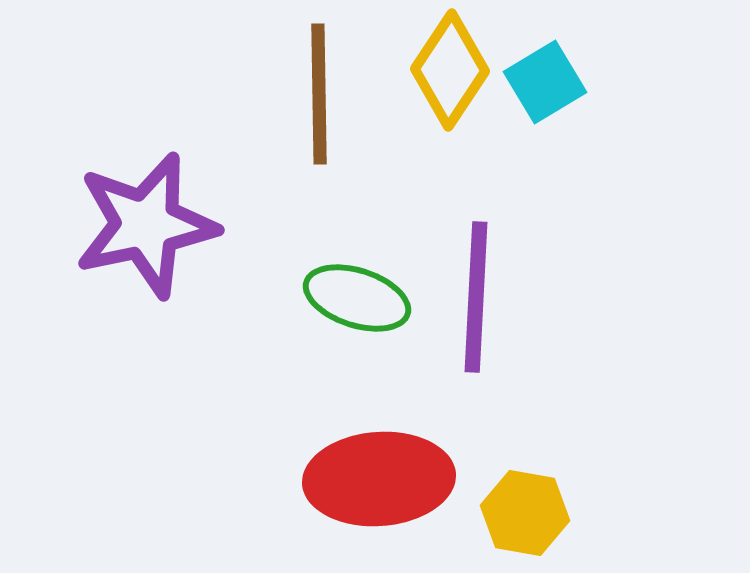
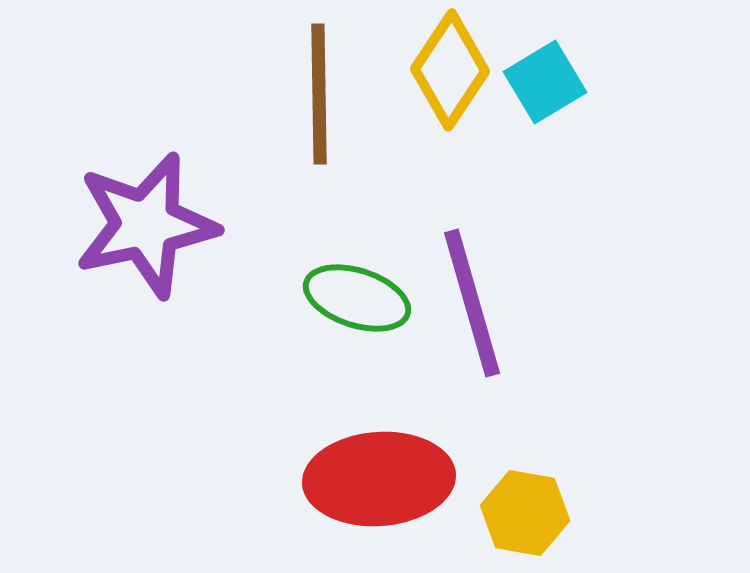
purple line: moved 4 px left, 6 px down; rotated 19 degrees counterclockwise
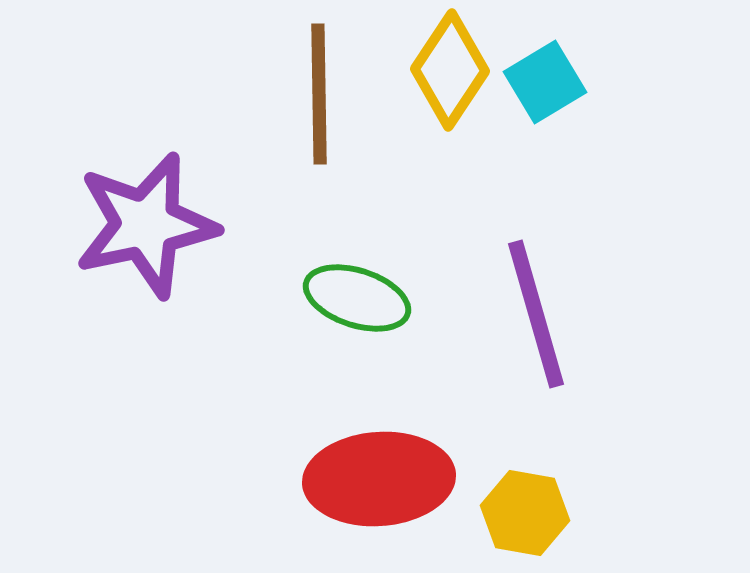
purple line: moved 64 px right, 11 px down
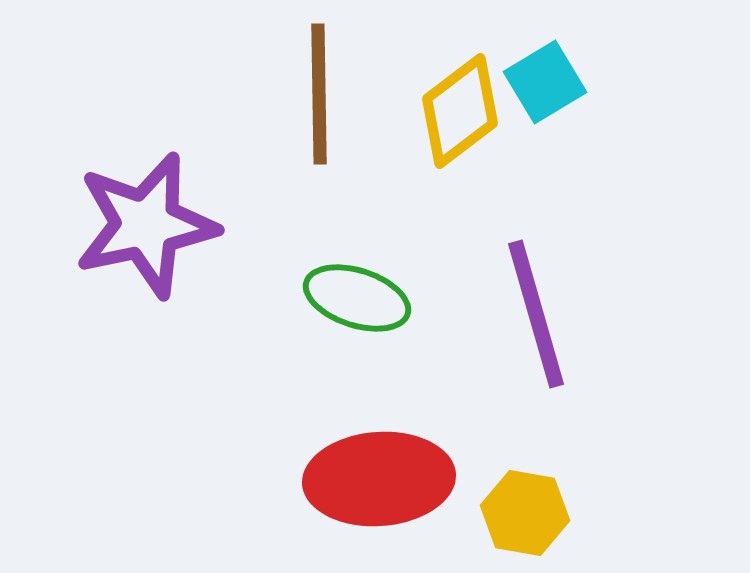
yellow diamond: moved 10 px right, 41 px down; rotated 19 degrees clockwise
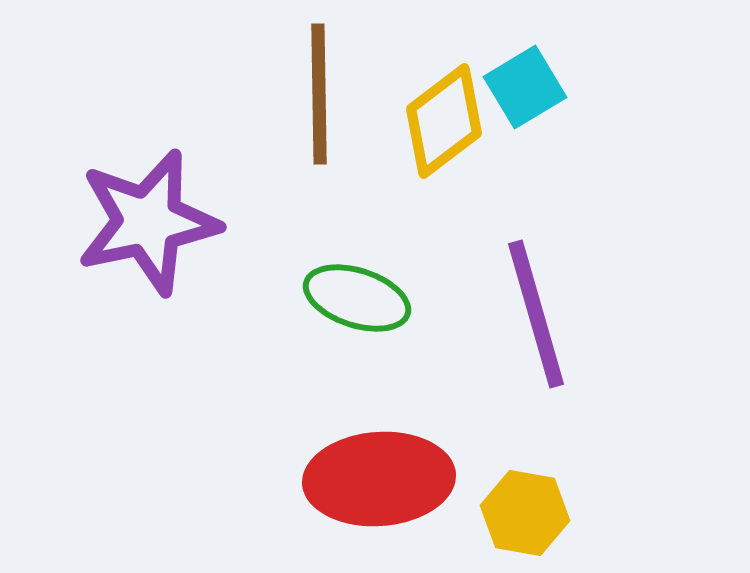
cyan square: moved 20 px left, 5 px down
yellow diamond: moved 16 px left, 10 px down
purple star: moved 2 px right, 3 px up
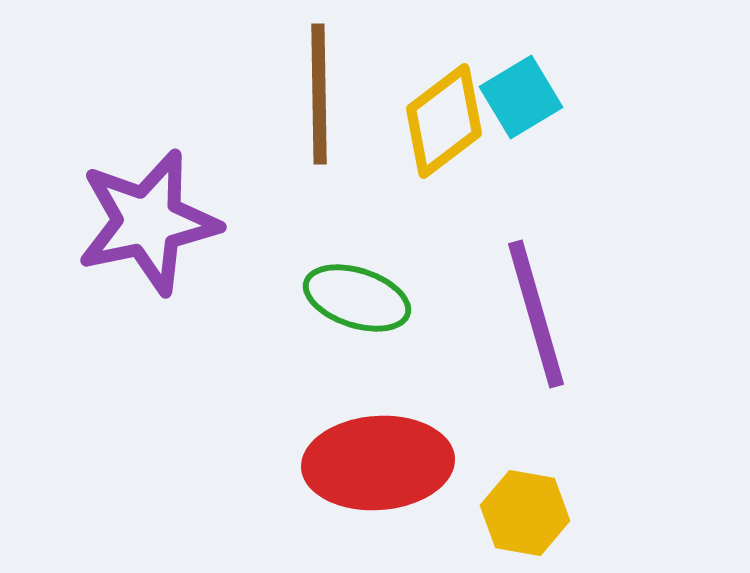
cyan square: moved 4 px left, 10 px down
red ellipse: moved 1 px left, 16 px up
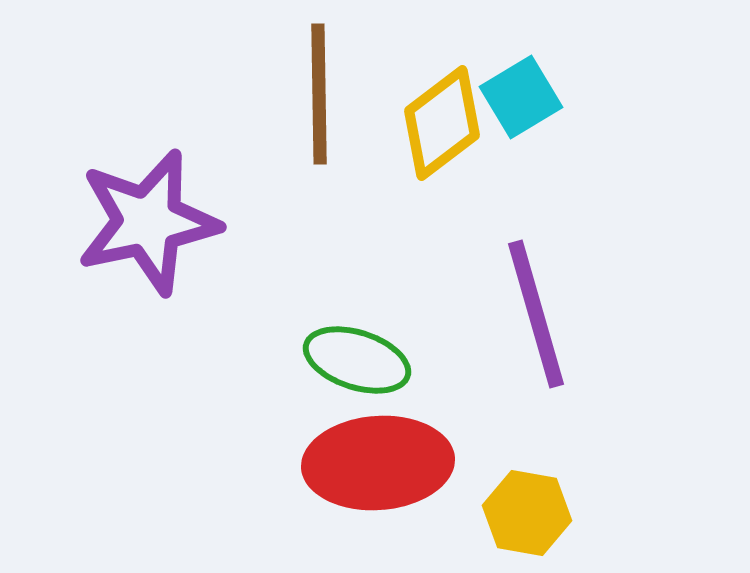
yellow diamond: moved 2 px left, 2 px down
green ellipse: moved 62 px down
yellow hexagon: moved 2 px right
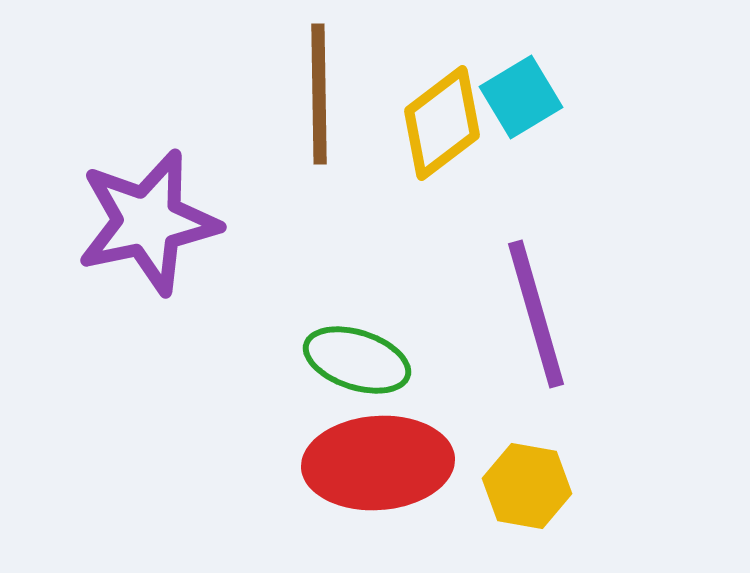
yellow hexagon: moved 27 px up
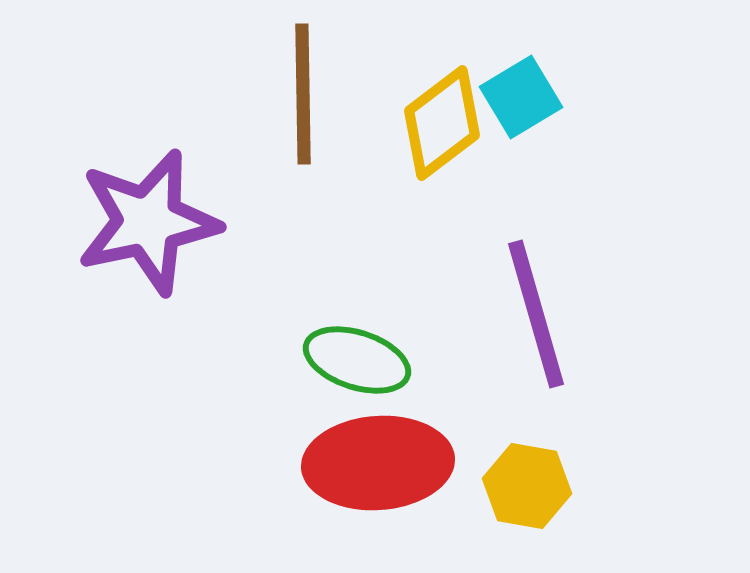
brown line: moved 16 px left
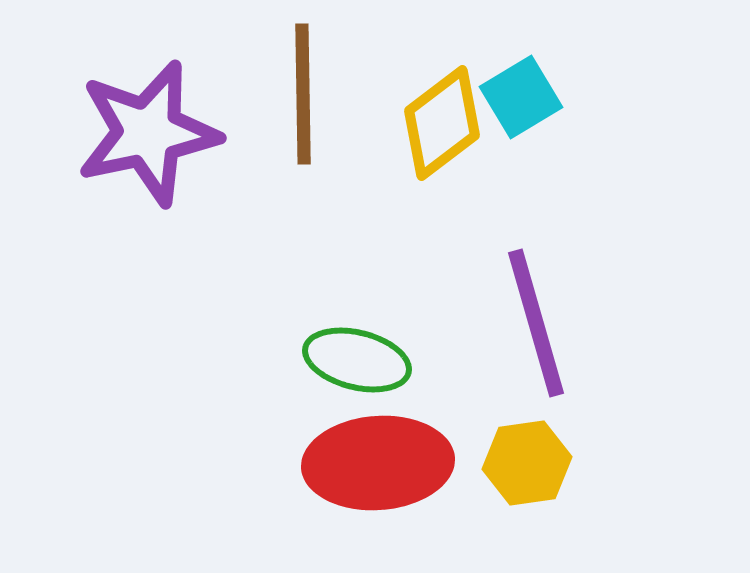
purple star: moved 89 px up
purple line: moved 9 px down
green ellipse: rotated 4 degrees counterclockwise
yellow hexagon: moved 23 px up; rotated 18 degrees counterclockwise
